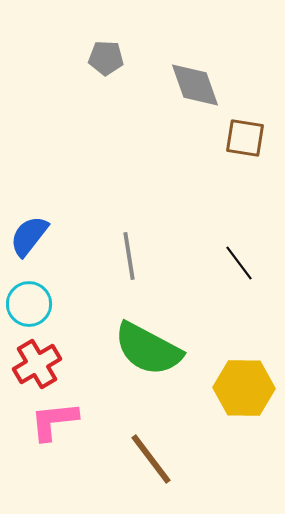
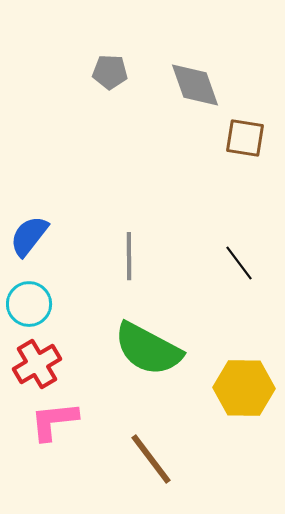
gray pentagon: moved 4 px right, 14 px down
gray line: rotated 9 degrees clockwise
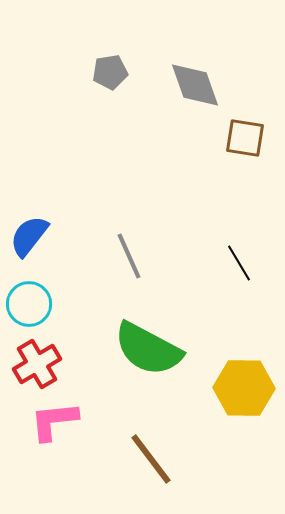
gray pentagon: rotated 12 degrees counterclockwise
gray line: rotated 24 degrees counterclockwise
black line: rotated 6 degrees clockwise
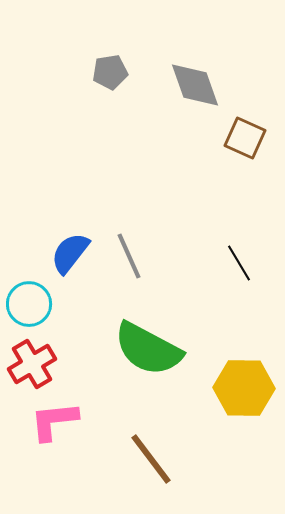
brown square: rotated 15 degrees clockwise
blue semicircle: moved 41 px right, 17 px down
red cross: moved 5 px left
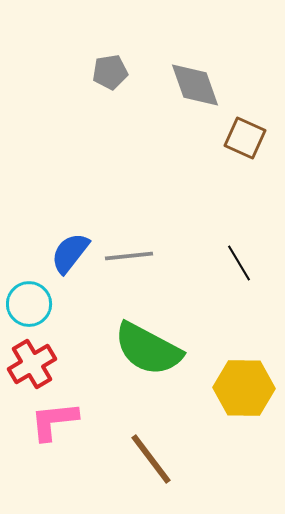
gray line: rotated 72 degrees counterclockwise
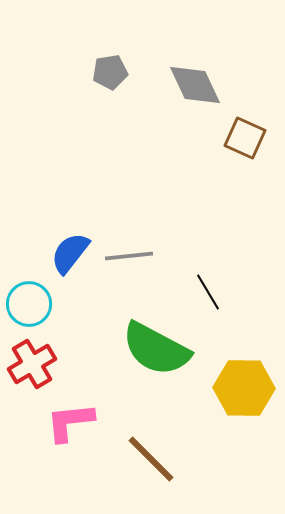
gray diamond: rotated 6 degrees counterclockwise
black line: moved 31 px left, 29 px down
green semicircle: moved 8 px right
pink L-shape: moved 16 px right, 1 px down
brown line: rotated 8 degrees counterclockwise
